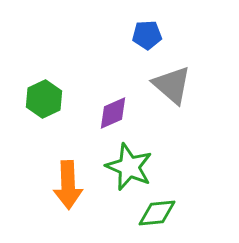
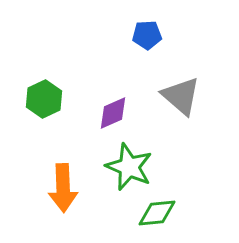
gray triangle: moved 9 px right, 11 px down
orange arrow: moved 5 px left, 3 px down
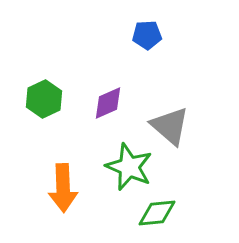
gray triangle: moved 11 px left, 30 px down
purple diamond: moved 5 px left, 10 px up
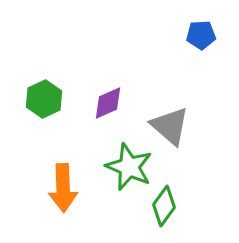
blue pentagon: moved 54 px right
green diamond: moved 7 px right, 7 px up; rotated 48 degrees counterclockwise
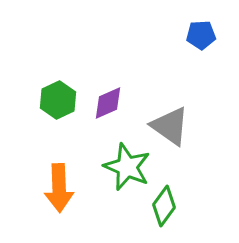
green hexagon: moved 14 px right, 1 px down
gray triangle: rotated 6 degrees counterclockwise
green star: moved 2 px left
orange arrow: moved 4 px left
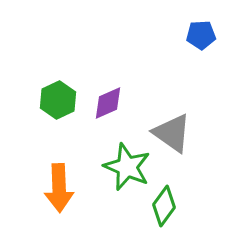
gray triangle: moved 2 px right, 7 px down
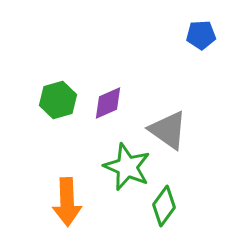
green hexagon: rotated 9 degrees clockwise
gray triangle: moved 4 px left, 3 px up
orange arrow: moved 8 px right, 14 px down
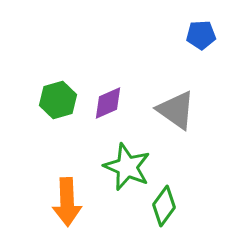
gray triangle: moved 8 px right, 20 px up
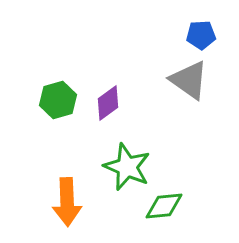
purple diamond: rotated 12 degrees counterclockwise
gray triangle: moved 13 px right, 30 px up
green diamond: rotated 48 degrees clockwise
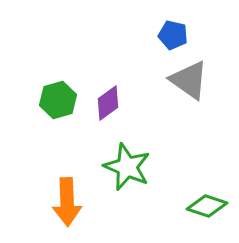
blue pentagon: moved 28 px left; rotated 16 degrees clockwise
green diamond: moved 43 px right; rotated 24 degrees clockwise
